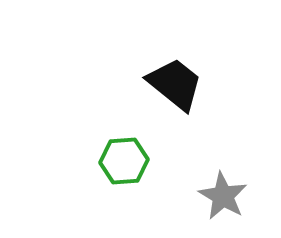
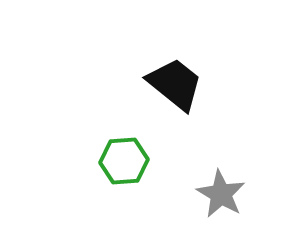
gray star: moved 2 px left, 2 px up
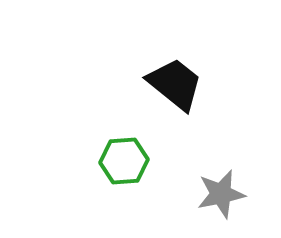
gray star: rotated 30 degrees clockwise
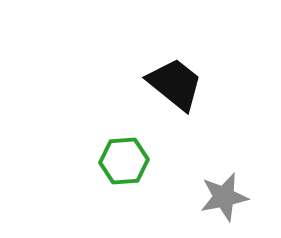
gray star: moved 3 px right, 3 px down
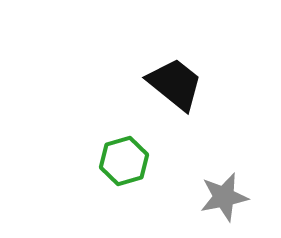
green hexagon: rotated 12 degrees counterclockwise
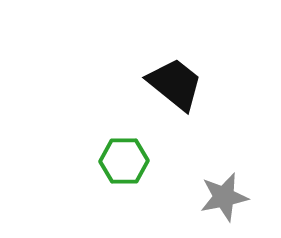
green hexagon: rotated 15 degrees clockwise
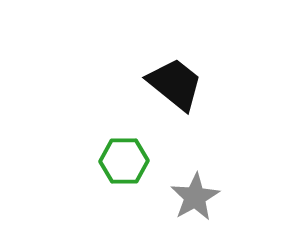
gray star: moved 29 px left; rotated 18 degrees counterclockwise
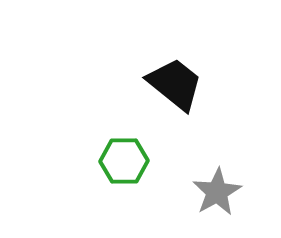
gray star: moved 22 px right, 5 px up
